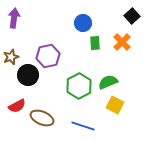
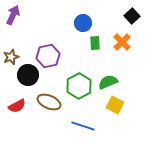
purple arrow: moved 1 px left, 3 px up; rotated 18 degrees clockwise
brown ellipse: moved 7 px right, 16 px up
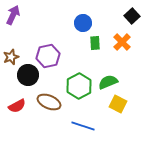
yellow square: moved 3 px right, 1 px up
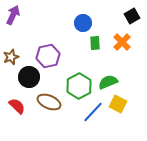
black square: rotated 14 degrees clockwise
black circle: moved 1 px right, 2 px down
red semicircle: rotated 108 degrees counterclockwise
blue line: moved 10 px right, 14 px up; rotated 65 degrees counterclockwise
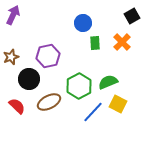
black circle: moved 2 px down
brown ellipse: rotated 50 degrees counterclockwise
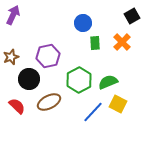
green hexagon: moved 6 px up
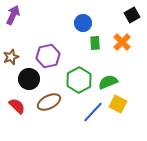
black square: moved 1 px up
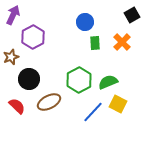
blue circle: moved 2 px right, 1 px up
purple hexagon: moved 15 px left, 19 px up; rotated 15 degrees counterclockwise
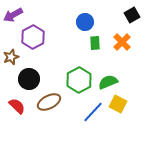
purple arrow: rotated 144 degrees counterclockwise
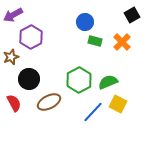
purple hexagon: moved 2 px left
green rectangle: moved 2 px up; rotated 72 degrees counterclockwise
red semicircle: moved 3 px left, 3 px up; rotated 18 degrees clockwise
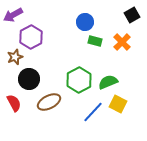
brown star: moved 4 px right
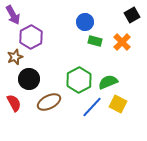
purple arrow: rotated 90 degrees counterclockwise
blue line: moved 1 px left, 5 px up
